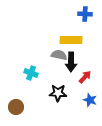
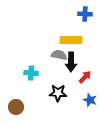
cyan cross: rotated 16 degrees counterclockwise
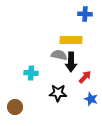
blue star: moved 1 px right, 1 px up
brown circle: moved 1 px left
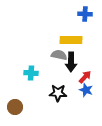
blue star: moved 5 px left, 9 px up
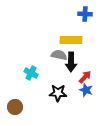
cyan cross: rotated 24 degrees clockwise
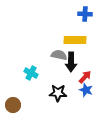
yellow rectangle: moved 4 px right
brown circle: moved 2 px left, 2 px up
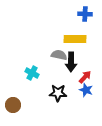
yellow rectangle: moved 1 px up
cyan cross: moved 1 px right
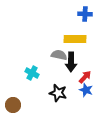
black star: rotated 12 degrees clockwise
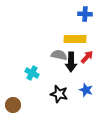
red arrow: moved 2 px right, 20 px up
black star: moved 1 px right, 1 px down
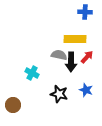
blue cross: moved 2 px up
